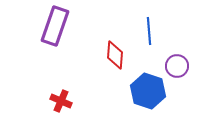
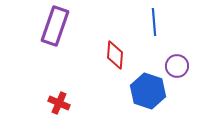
blue line: moved 5 px right, 9 px up
red cross: moved 2 px left, 2 px down
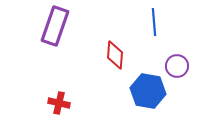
blue hexagon: rotated 8 degrees counterclockwise
red cross: rotated 10 degrees counterclockwise
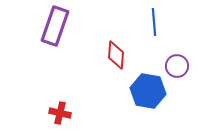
red diamond: moved 1 px right
red cross: moved 1 px right, 10 px down
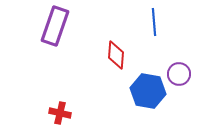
purple circle: moved 2 px right, 8 px down
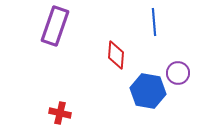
purple circle: moved 1 px left, 1 px up
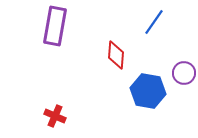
blue line: rotated 40 degrees clockwise
purple rectangle: rotated 9 degrees counterclockwise
purple circle: moved 6 px right
red cross: moved 5 px left, 3 px down; rotated 10 degrees clockwise
